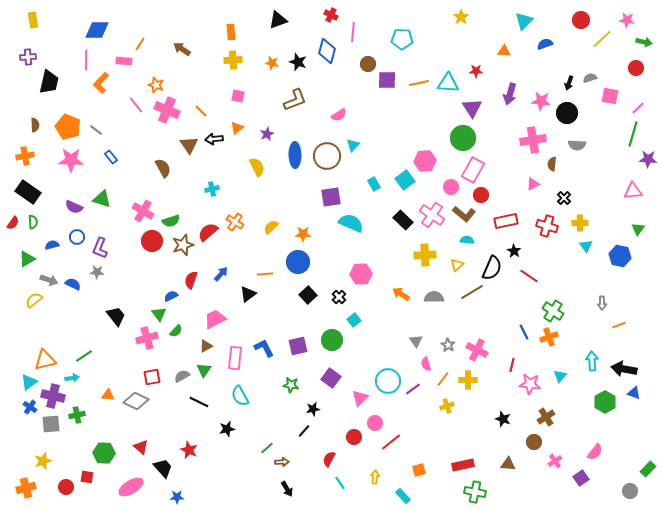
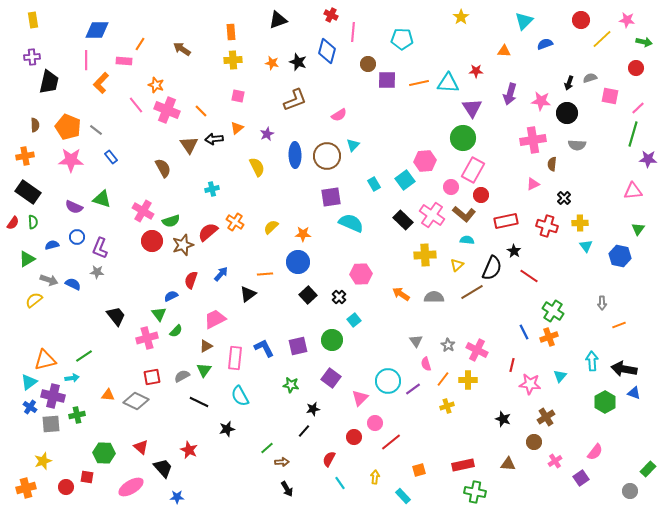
purple cross at (28, 57): moved 4 px right
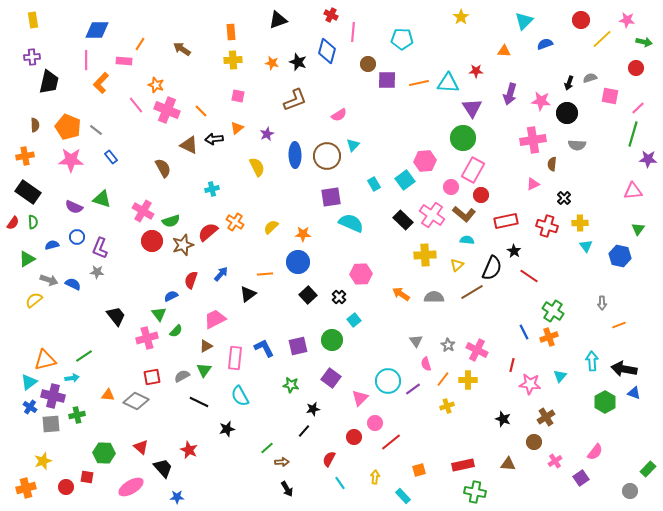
brown triangle at (189, 145): rotated 30 degrees counterclockwise
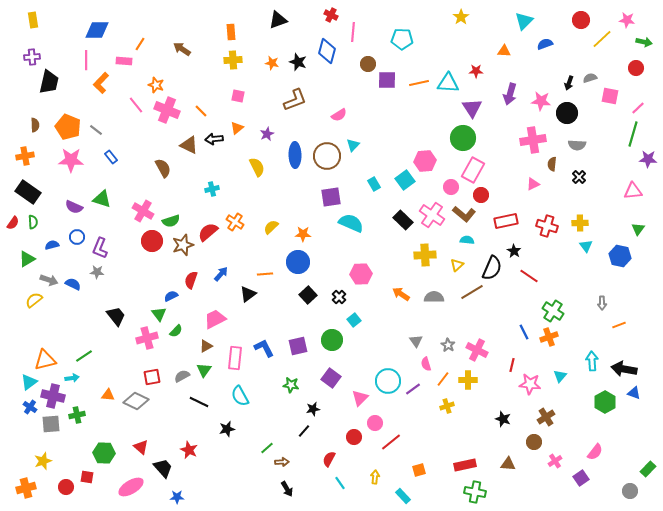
black cross at (564, 198): moved 15 px right, 21 px up
red rectangle at (463, 465): moved 2 px right
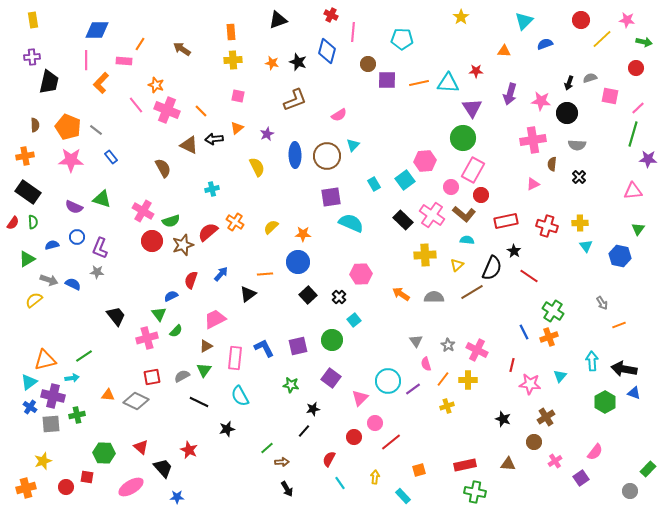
gray arrow at (602, 303): rotated 32 degrees counterclockwise
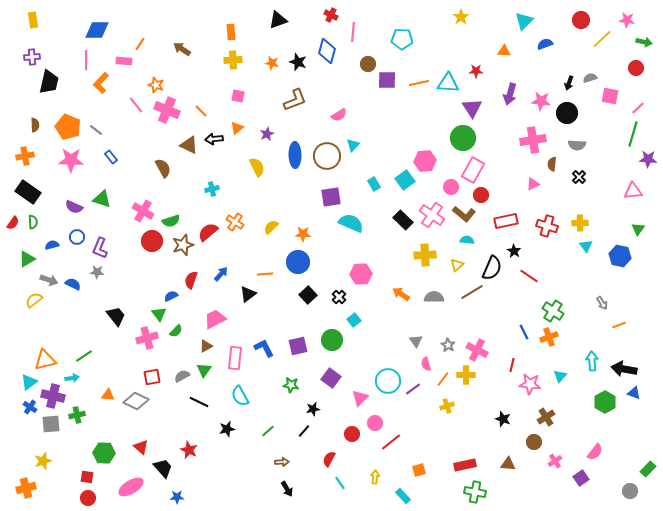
yellow cross at (468, 380): moved 2 px left, 5 px up
red circle at (354, 437): moved 2 px left, 3 px up
green line at (267, 448): moved 1 px right, 17 px up
red circle at (66, 487): moved 22 px right, 11 px down
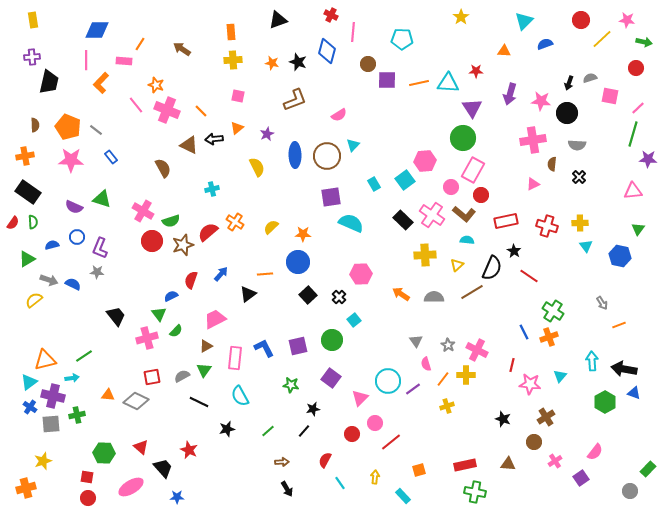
red semicircle at (329, 459): moved 4 px left, 1 px down
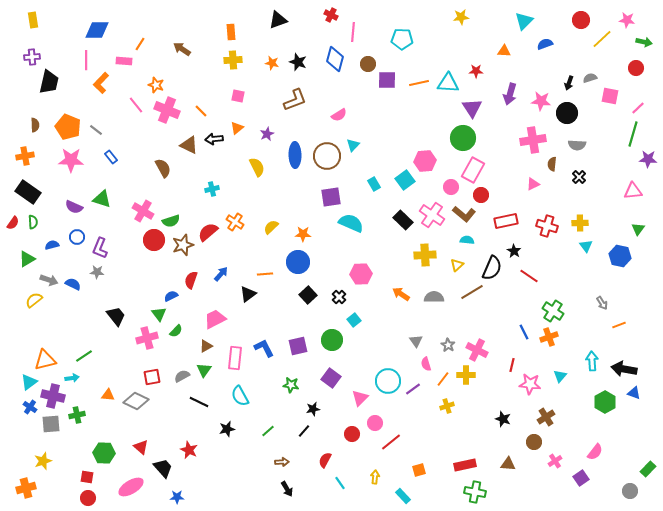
yellow star at (461, 17): rotated 28 degrees clockwise
blue diamond at (327, 51): moved 8 px right, 8 px down
red circle at (152, 241): moved 2 px right, 1 px up
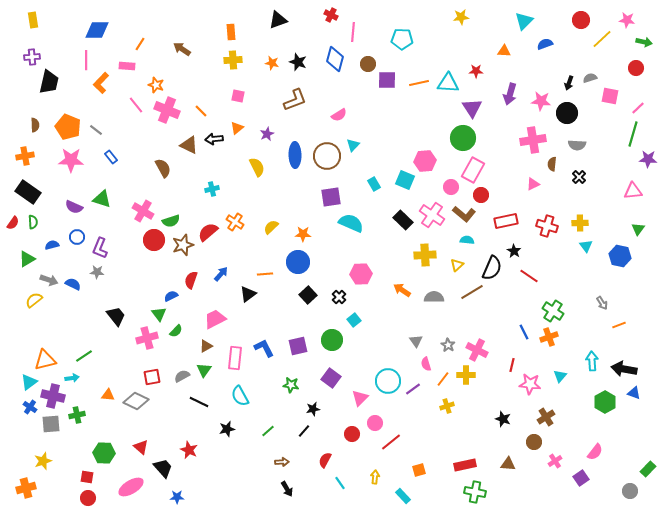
pink rectangle at (124, 61): moved 3 px right, 5 px down
cyan square at (405, 180): rotated 30 degrees counterclockwise
orange arrow at (401, 294): moved 1 px right, 4 px up
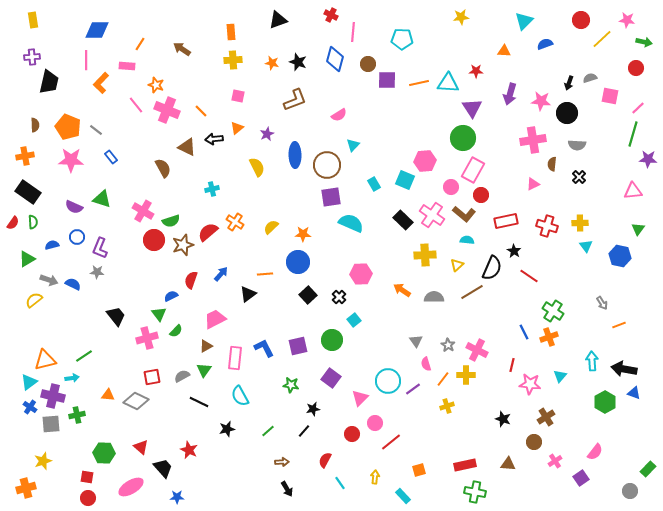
brown triangle at (189, 145): moved 2 px left, 2 px down
brown circle at (327, 156): moved 9 px down
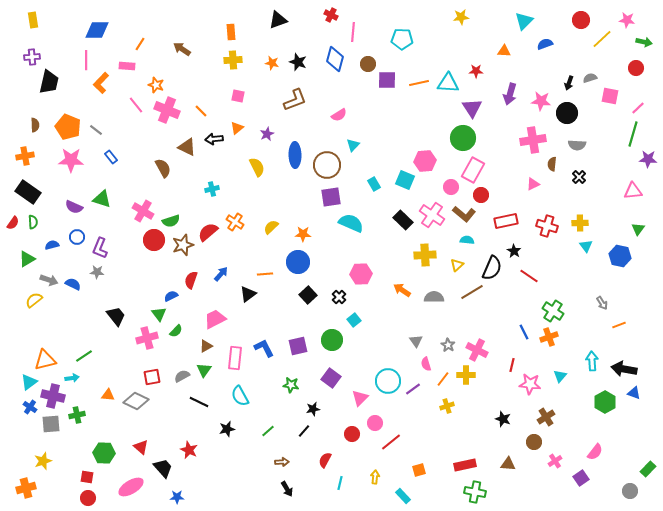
cyan line at (340, 483): rotated 48 degrees clockwise
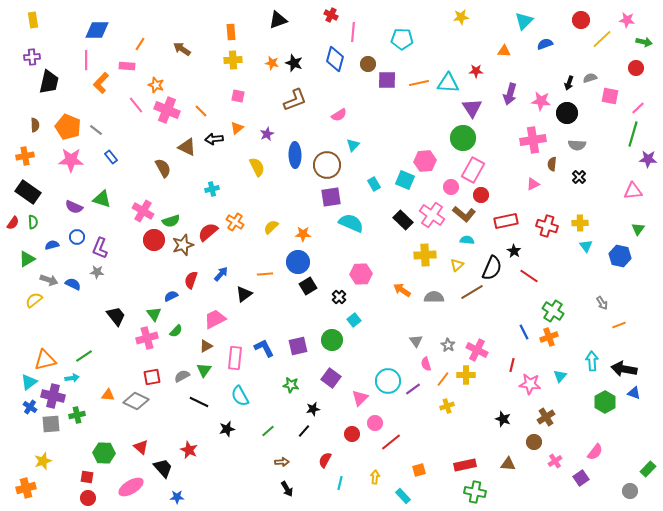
black star at (298, 62): moved 4 px left, 1 px down
black triangle at (248, 294): moved 4 px left
black square at (308, 295): moved 9 px up; rotated 12 degrees clockwise
green triangle at (159, 314): moved 5 px left
